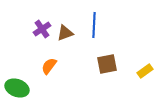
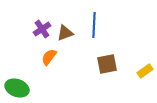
orange semicircle: moved 9 px up
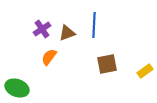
brown triangle: moved 2 px right
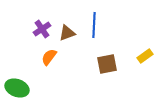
yellow rectangle: moved 15 px up
